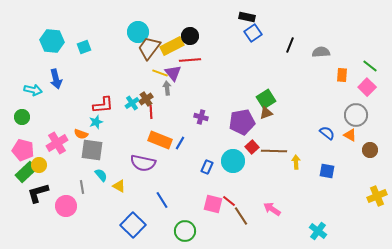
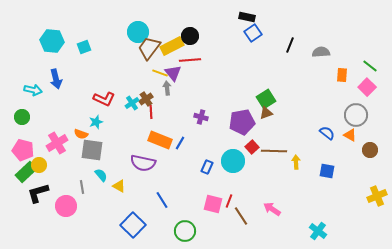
red L-shape at (103, 105): moved 1 px right, 6 px up; rotated 30 degrees clockwise
red line at (229, 201): rotated 72 degrees clockwise
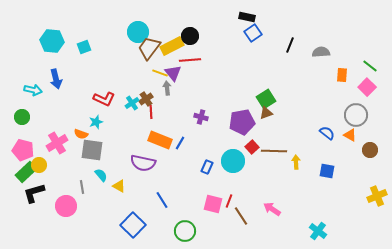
black L-shape at (38, 193): moved 4 px left
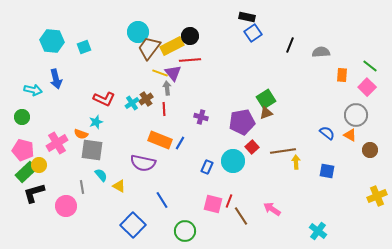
red line at (151, 112): moved 13 px right, 3 px up
brown line at (274, 151): moved 9 px right; rotated 10 degrees counterclockwise
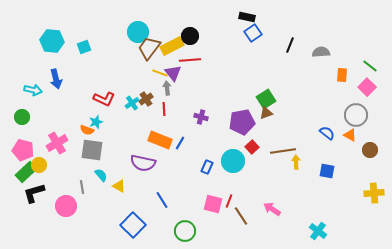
orange semicircle at (81, 134): moved 6 px right, 4 px up
yellow cross at (377, 196): moved 3 px left, 3 px up; rotated 18 degrees clockwise
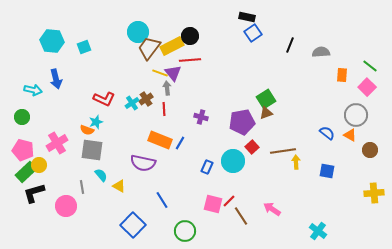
red line at (229, 201): rotated 24 degrees clockwise
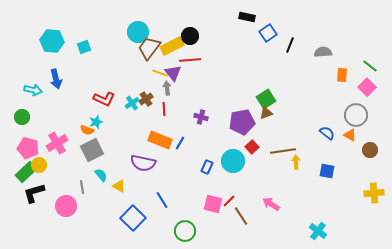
blue square at (253, 33): moved 15 px right
gray semicircle at (321, 52): moved 2 px right
pink pentagon at (23, 150): moved 5 px right, 2 px up
gray square at (92, 150): rotated 35 degrees counterclockwise
pink arrow at (272, 209): moved 1 px left, 5 px up
blue square at (133, 225): moved 7 px up
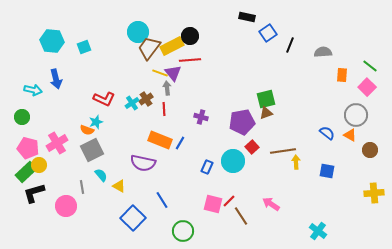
green square at (266, 99): rotated 18 degrees clockwise
green circle at (185, 231): moved 2 px left
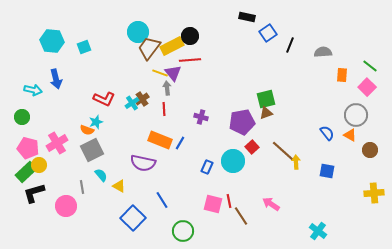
brown cross at (146, 99): moved 4 px left
blue semicircle at (327, 133): rotated 14 degrees clockwise
brown line at (283, 151): rotated 50 degrees clockwise
red line at (229, 201): rotated 56 degrees counterclockwise
